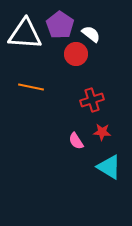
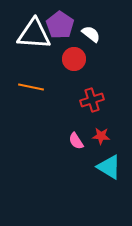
white triangle: moved 9 px right
red circle: moved 2 px left, 5 px down
red star: moved 1 px left, 4 px down
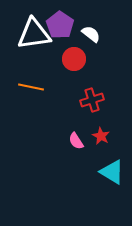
white triangle: rotated 12 degrees counterclockwise
red star: rotated 24 degrees clockwise
cyan triangle: moved 3 px right, 5 px down
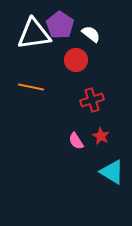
red circle: moved 2 px right, 1 px down
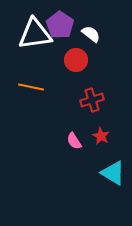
white triangle: moved 1 px right
pink semicircle: moved 2 px left
cyan triangle: moved 1 px right, 1 px down
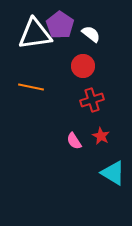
red circle: moved 7 px right, 6 px down
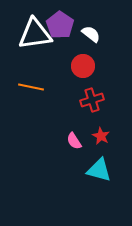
cyan triangle: moved 14 px left, 3 px up; rotated 16 degrees counterclockwise
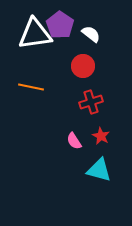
red cross: moved 1 px left, 2 px down
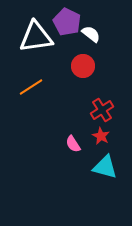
purple pentagon: moved 7 px right, 3 px up; rotated 8 degrees counterclockwise
white triangle: moved 1 px right, 3 px down
orange line: rotated 45 degrees counterclockwise
red cross: moved 11 px right, 8 px down; rotated 15 degrees counterclockwise
pink semicircle: moved 1 px left, 3 px down
cyan triangle: moved 6 px right, 3 px up
